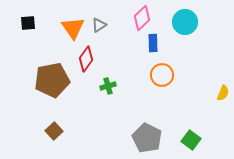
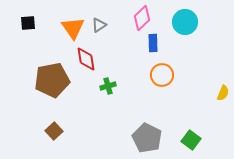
red diamond: rotated 45 degrees counterclockwise
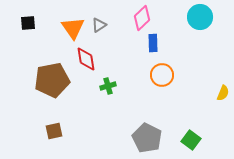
cyan circle: moved 15 px right, 5 px up
brown square: rotated 30 degrees clockwise
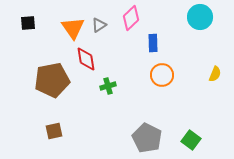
pink diamond: moved 11 px left
yellow semicircle: moved 8 px left, 19 px up
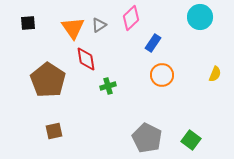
blue rectangle: rotated 36 degrees clockwise
brown pentagon: moved 4 px left; rotated 28 degrees counterclockwise
